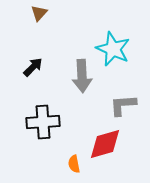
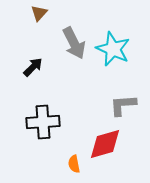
gray arrow: moved 8 px left, 33 px up; rotated 24 degrees counterclockwise
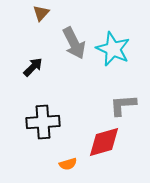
brown triangle: moved 2 px right
red diamond: moved 1 px left, 2 px up
orange semicircle: moved 6 px left; rotated 96 degrees counterclockwise
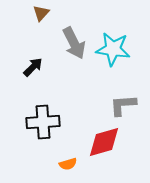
cyan star: rotated 16 degrees counterclockwise
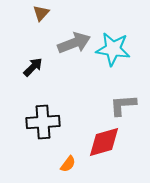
gray arrow: rotated 84 degrees counterclockwise
orange semicircle: rotated 36 degrees counterclockwise
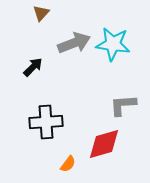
cyan star: moved 5 px up
black cross: moved 3 px right
red diamond: moved 2 px down
